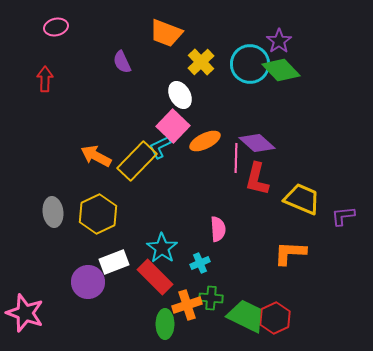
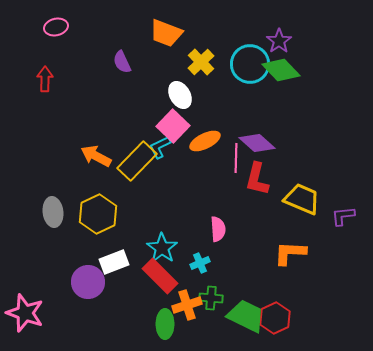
red rectangle: moved 5 px right, 1 px up
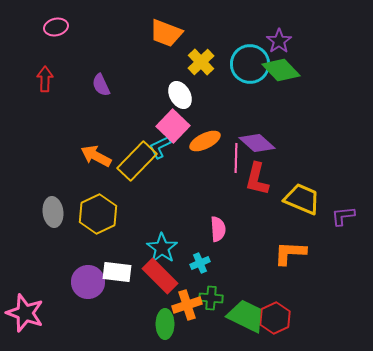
purple semicircle: moved 21 px left, 23 px down
white rectangle: moved 3 px right, 10 px down; rotated 28 degrees clockwise
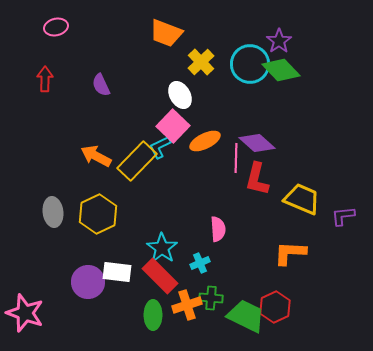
red hexagon: moved 11 px up
green ellipse: moved 12 px left, 9 px up
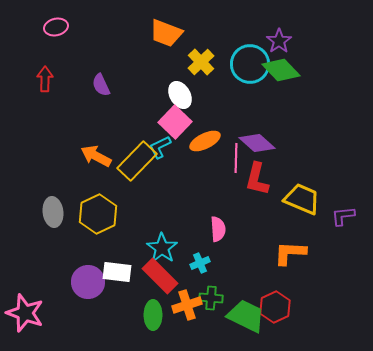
pink square: moved 2 px right, 4 px up
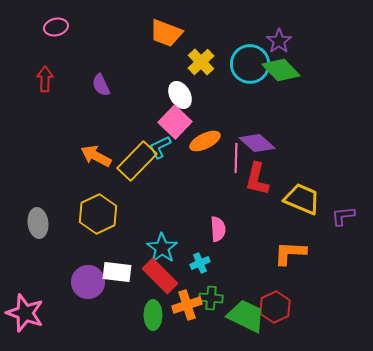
gray ellipse: moved 15 px left, 11 px down
